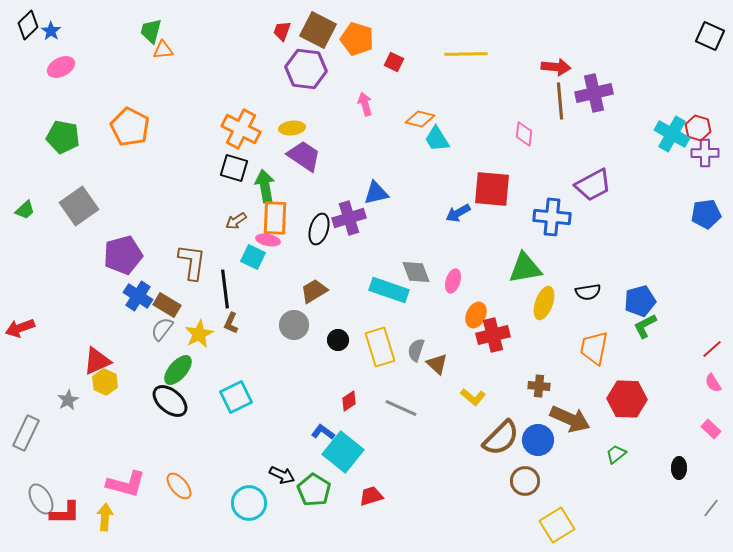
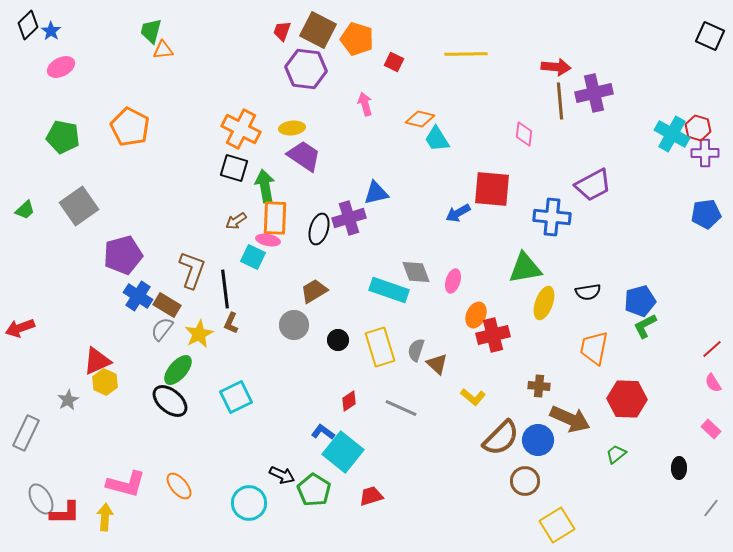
brown L-shape at (192, 262): moved 8 px down; rotated 12 degrees clockwise
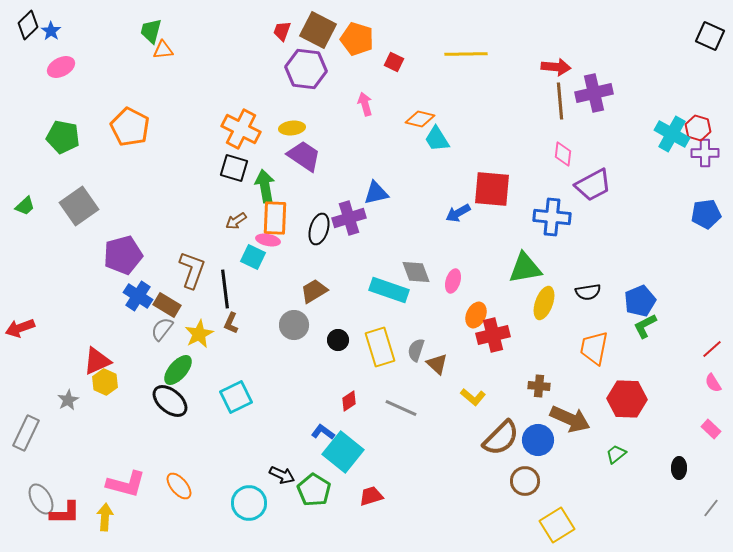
pink diamond at (524, 134): moved 39 px right, 20 px down
green trapezoid at (25, 210): moved 4 px up
blue pentagon at (640, 301): rotated 8 degrees counterclockwise
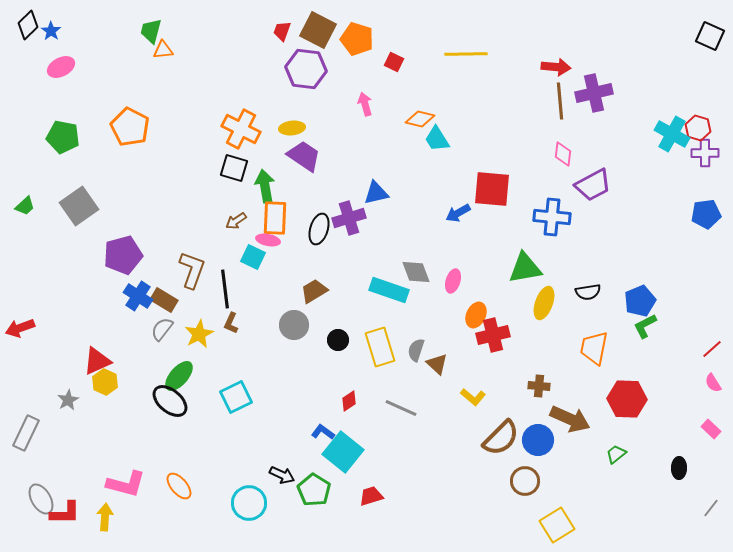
brown rectangle at (167, 305): moved 3 px left, 5 px up
green ellipse at (178, 370): moved 1 px right, 6 px down
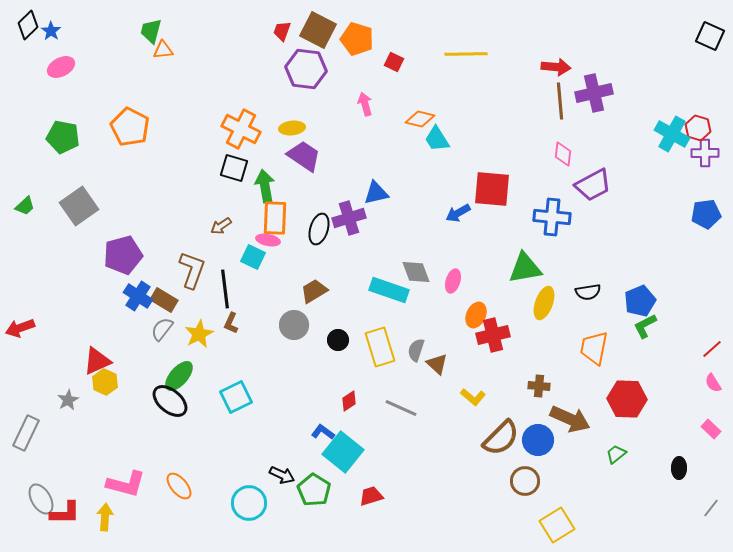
brown arrow at (236, 221): moved 15 px left, 5 px down
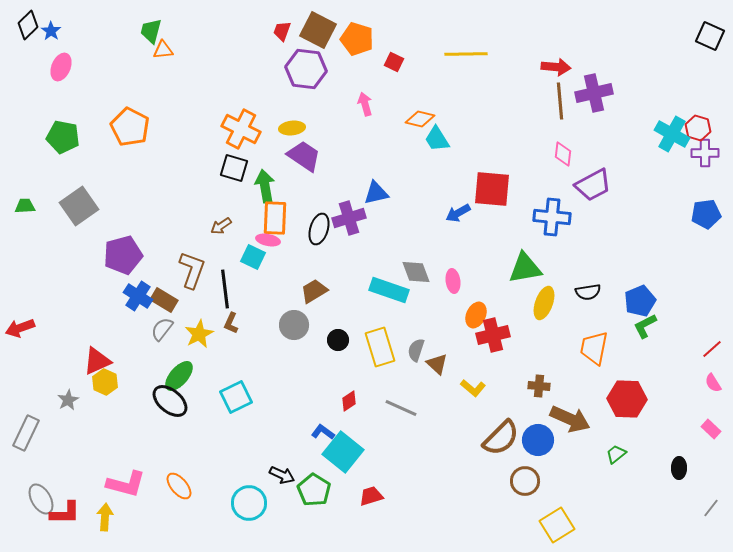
pink ellipse at (61, 67): rotated 40 degrees counterclockwise
green trapezoid at (25, 206): rotated 140 degrees counterclockwise
pink ellipse at (453, 281): rotated 25 degrees counterclockwise
yellow L-shape at (473, 397): moved 9 px up
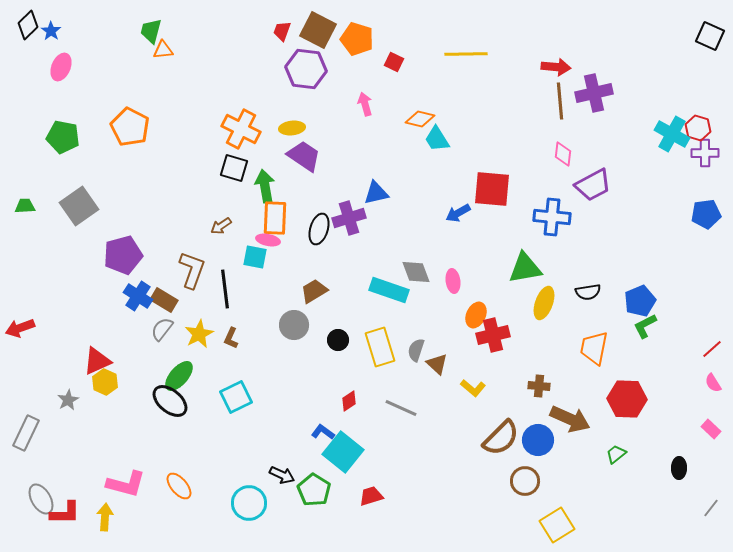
cyan square at (253, 257): moved 2 px right; rotated 15 degrees counterclockwise
brown L-shape at (231, 323): moved 15 px down
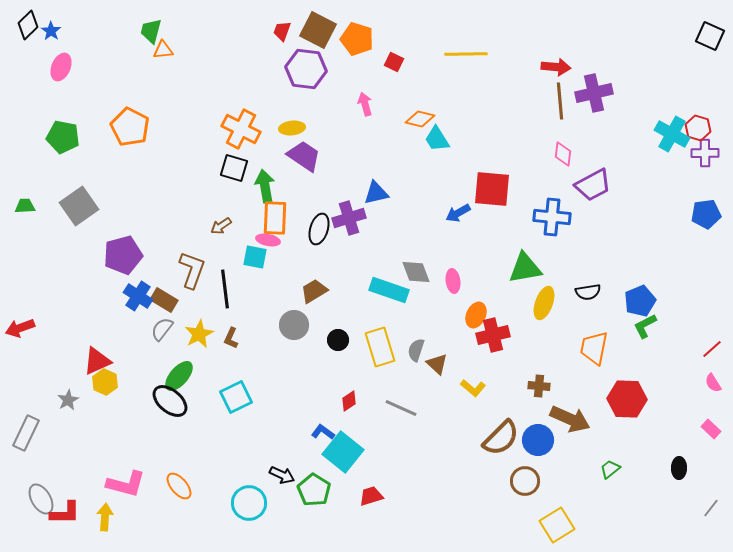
green trapezoid at (616, 454): moved 6 px left, 15 px down
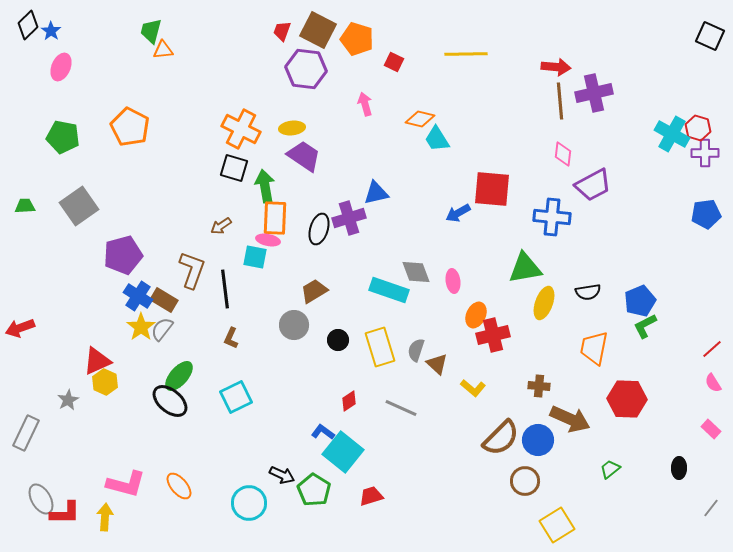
yellow star at (199, 334): moved 58 px left, 7 px up; rotated 8 degrees counterclockwise
